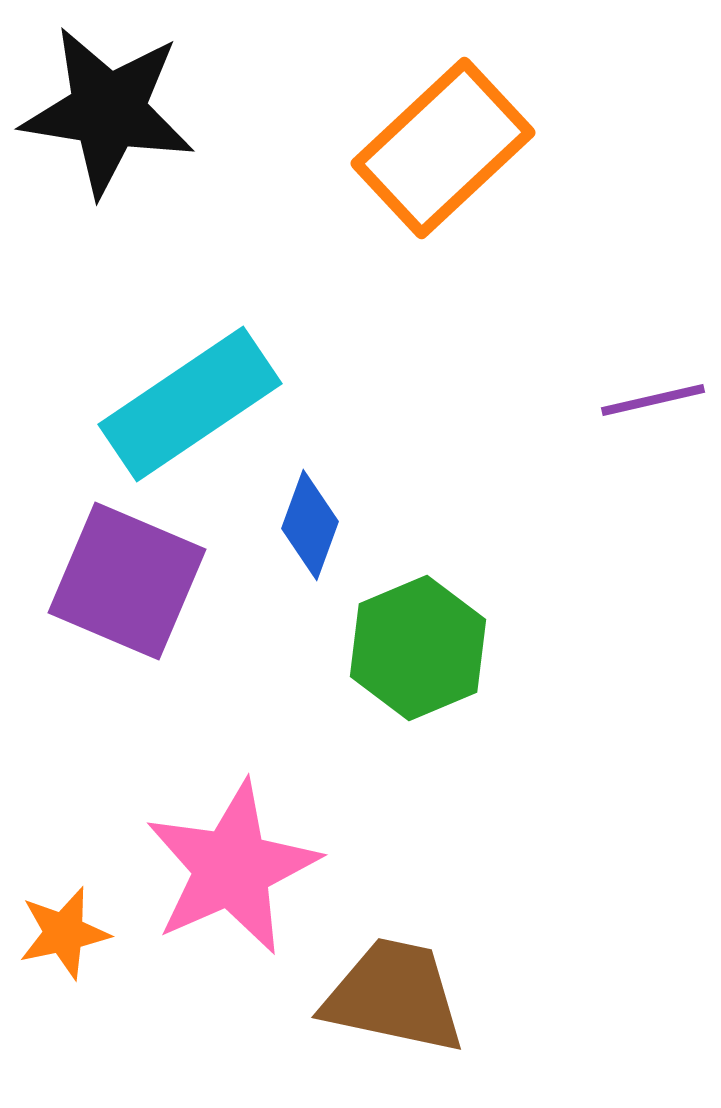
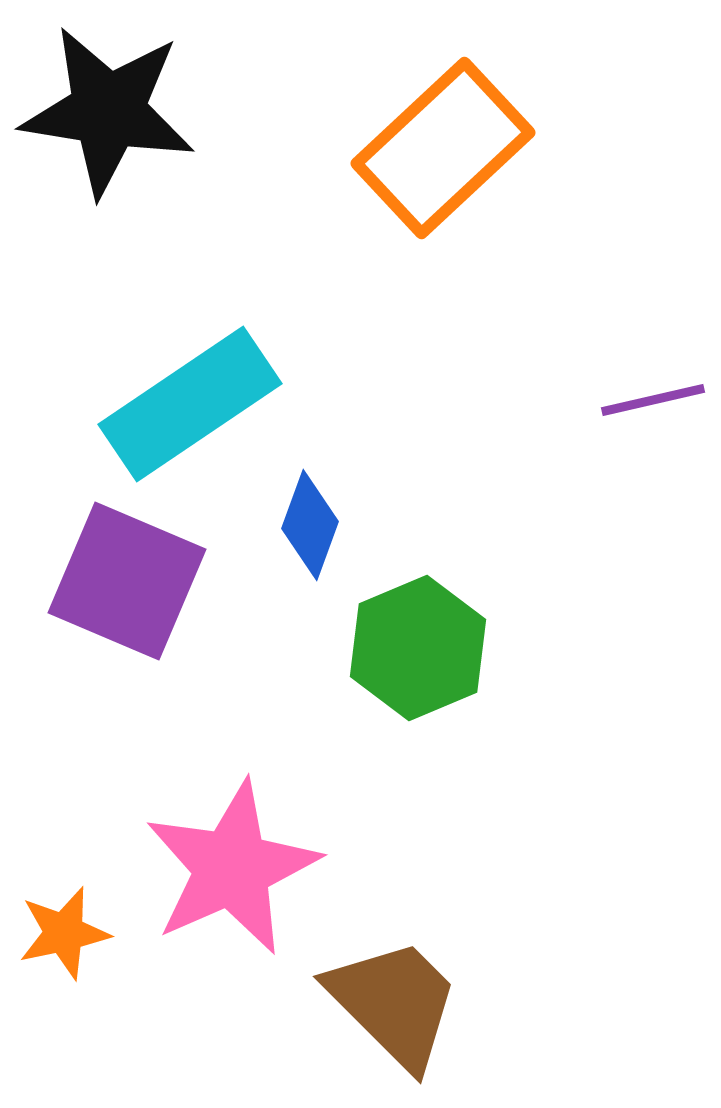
brown trapezoid: moved 7 px down; rotated 33 degrees clockwise
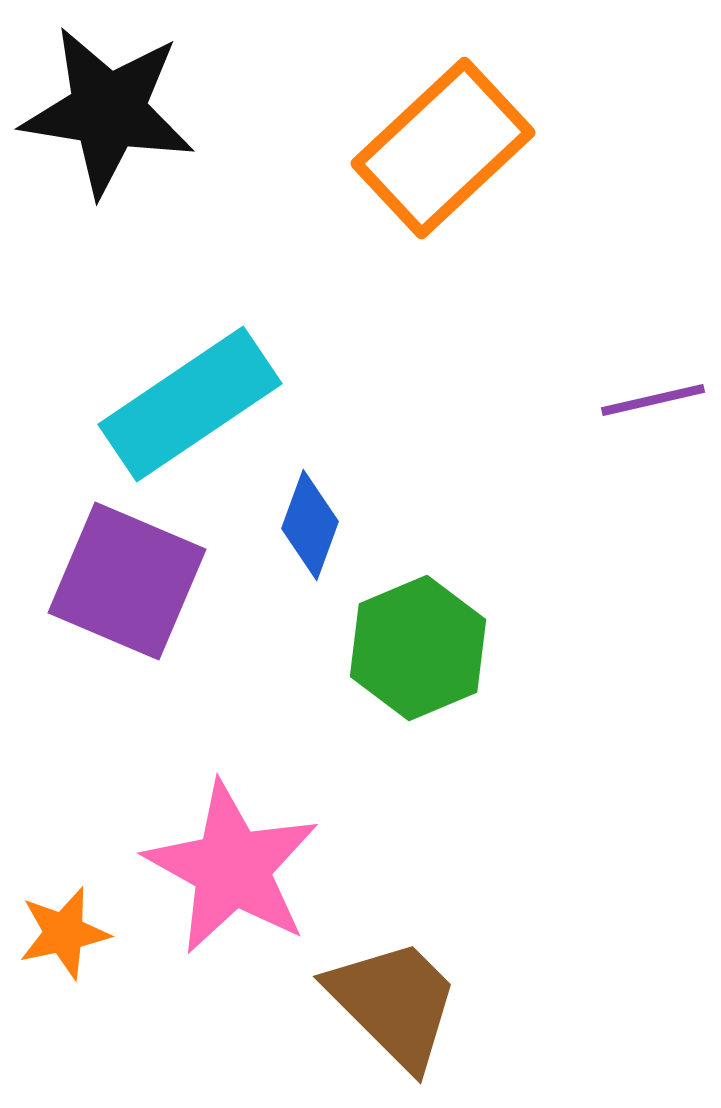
pink star: rotated 19 degrees counterclockwise
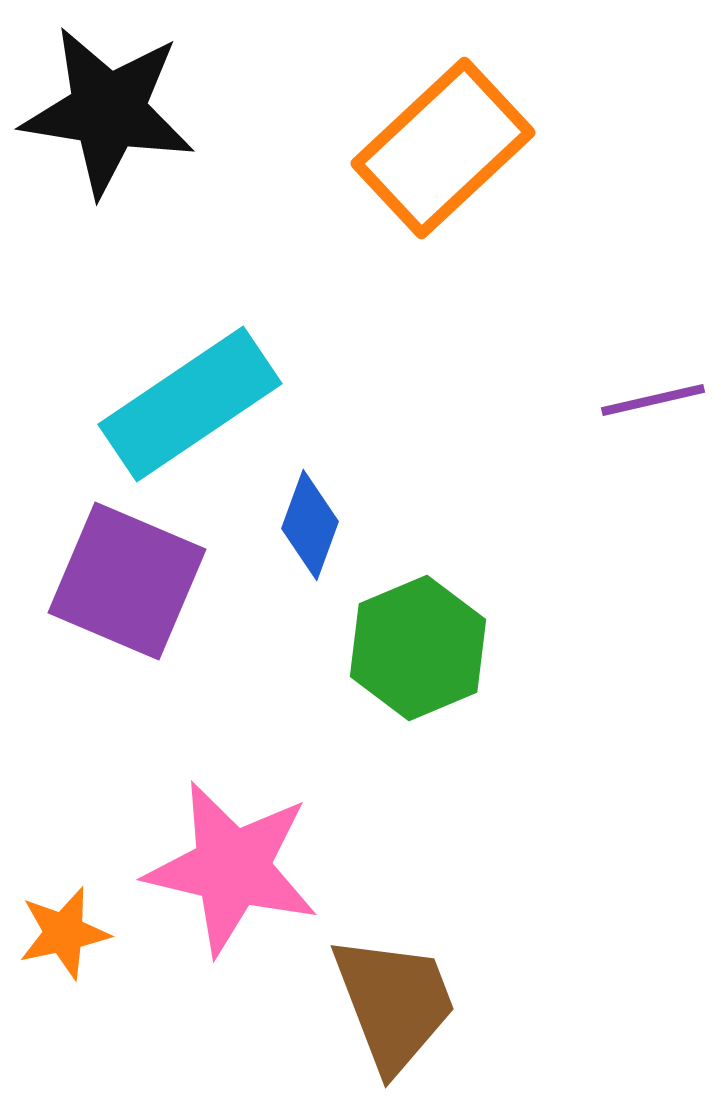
pink star: rotated 16 degrees counterclockwise
brown trapezoid: rotated 24 degrees clockwise
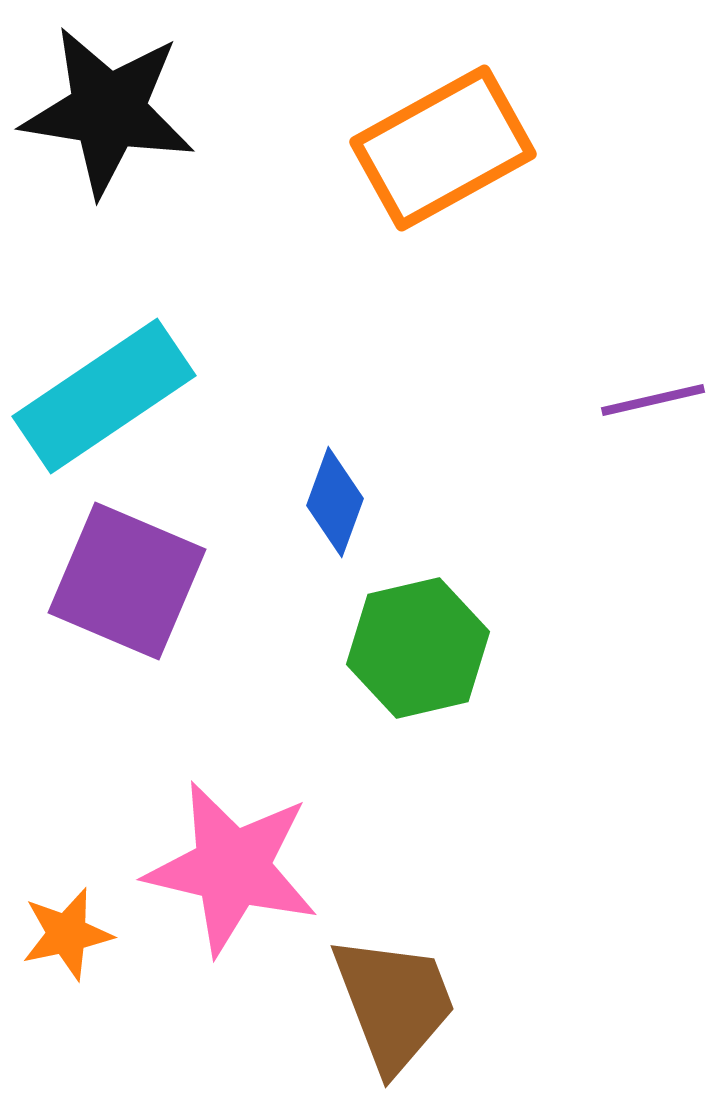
orange rectangle: rotated 14 degrees clockwise
cyan rectangle: moved 86 px left, 8 px up
blue diamond: moved 25 px right, 23 px up
green hexagon: rotated 10 degrees clockwise
orange star: moved 3 px right, 1 px down
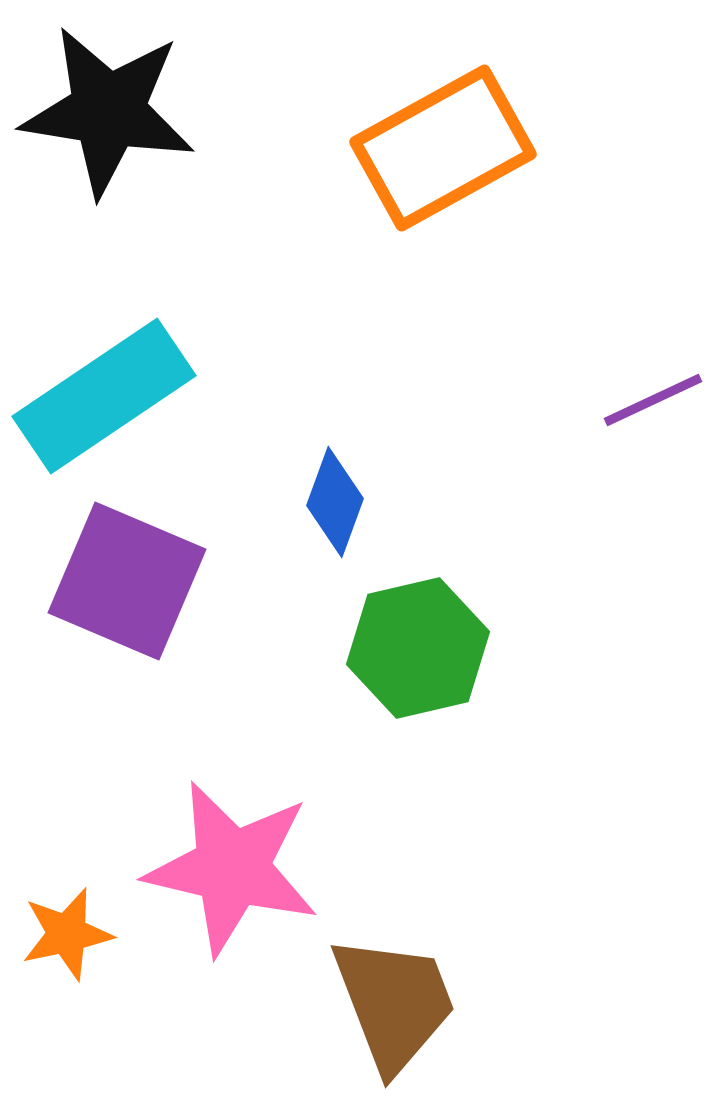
purple line: rotated 12 degrees counterclockwise
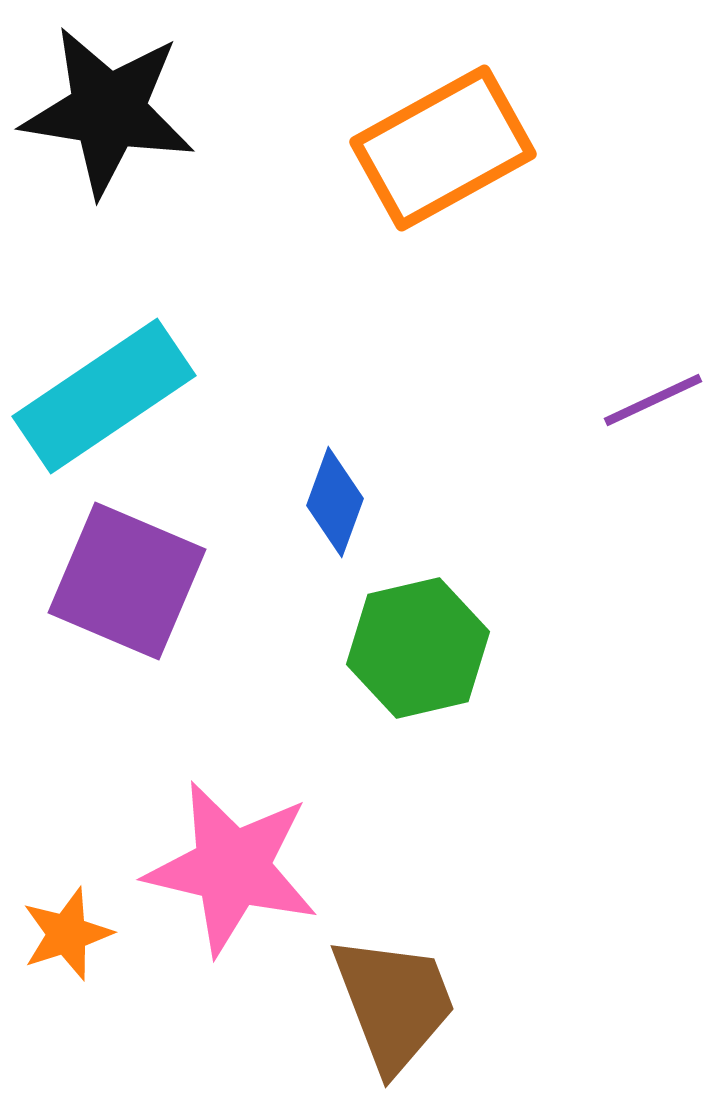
orange star: rotated 6 degrees counterclockwise
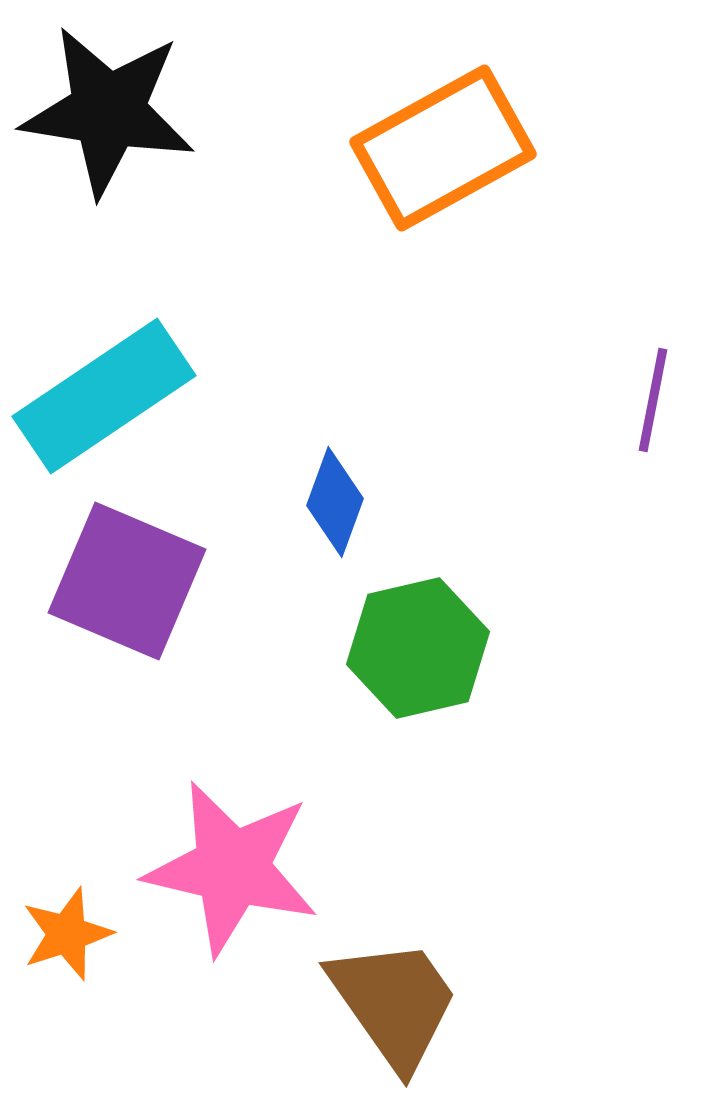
purple line: rotated 54 degrees counterclockwise
brown trapezoid: rotated 14 degrees counterclockwise
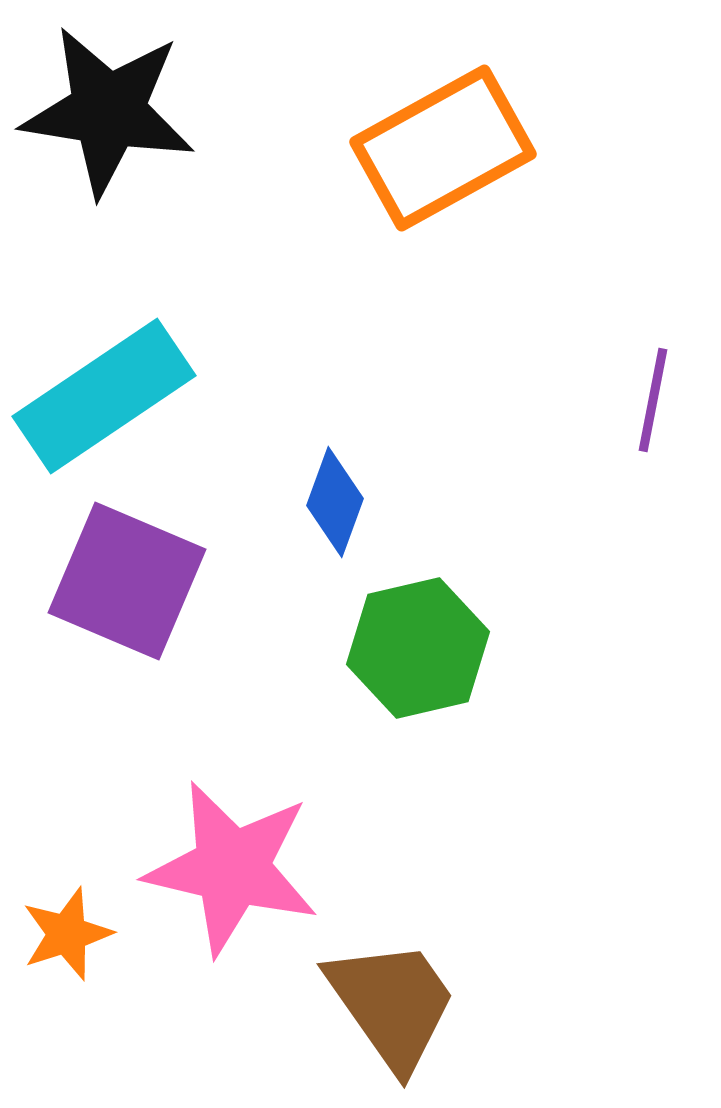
brown trapezoid: moved 2 px left, 1 px down
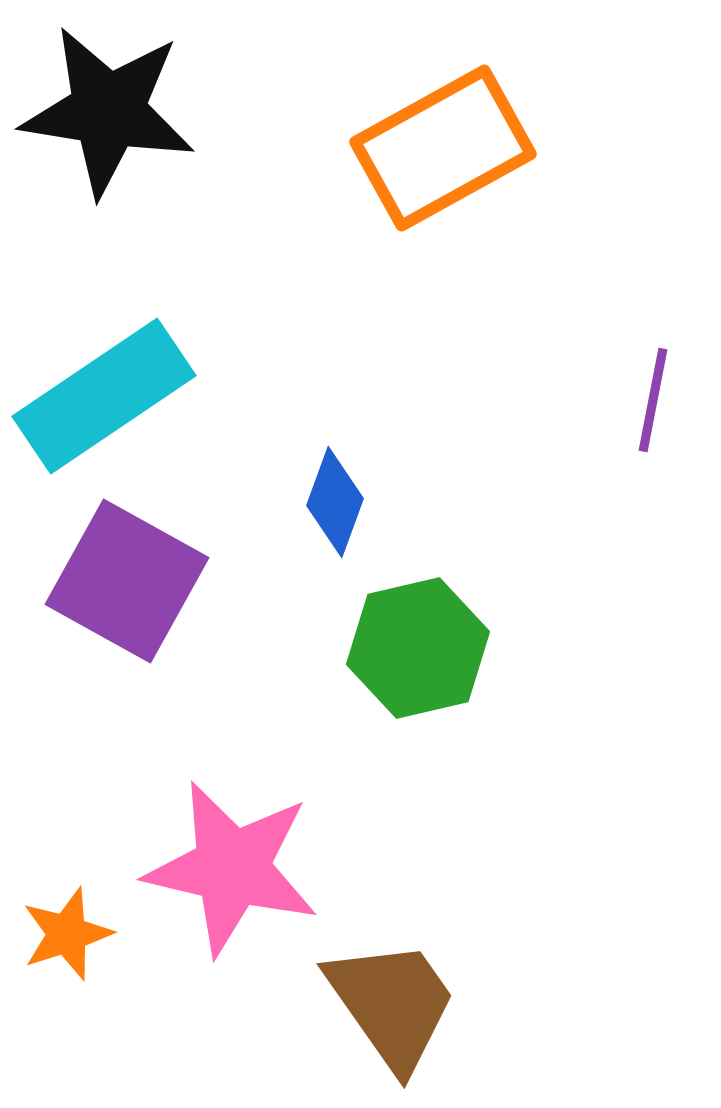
purple square: rotated 6 degrees clockwise
